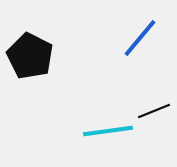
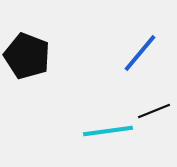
blue line: moved 15 px down
black pentagon: moved 3 px left; rotated 6 degrees counterclockwise
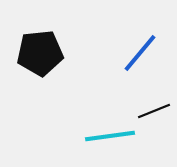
black pentagon: moved 13 px right, 3 px up; rotated 27 degrees counterclockwise
cyan line: moved 2 px right, 5 px down
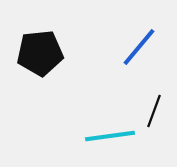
blue line: moved 1 px left, 6 px up
black line: rotated 48 degrees counterclockwise
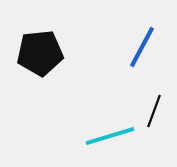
blue line: moved 3 px right; rotated 12 degrees counterclockwise
cyan line: rotated 9 degrees counterclockwise
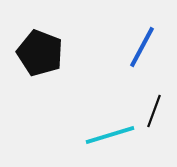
black pentagon: rotated 27 degrees clockwise
cyan line: moved 1 px up
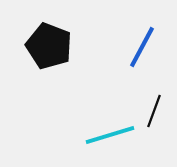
black pentagon: moved 9 px right, 7 px up
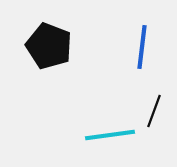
blue line: rotated 21 degrees counterclockwise
cyan line: rotated 9 degrees clockwise
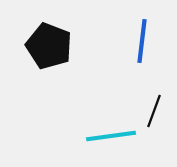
blue line: moved 6 px up
cyan line: moved 1 px right, 1 px down
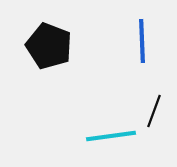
blue line: rotated 9 degrees counterclockwise
